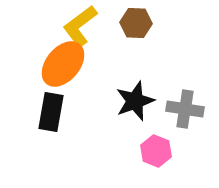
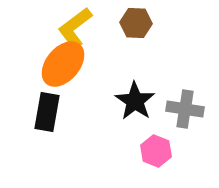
yellow L-shape: moved 5 px left, 2 px down
black star: rotated 18 degrees counterclockwise
black rectangle: moved 4 px left
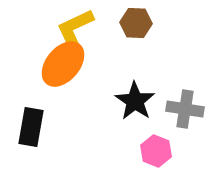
yellow L-shape: rotated 12 degrees clockwise
black rectangle: moved 16 px left, 15 px down
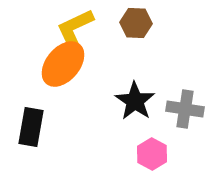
pink hexagon: moved 4 px left, 3 px down; rotated 8 degrees clockwise
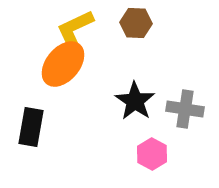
yellow L-shape: moved 1 px down
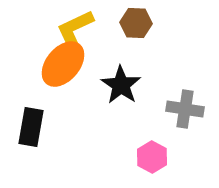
black star: moved 14 px left, 16 px up
pink hexagon: moved 3 px down
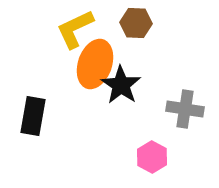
orange ellipse: moved 32 px right; rotated 21 degrees counterclockwise
black rectangle: moved 2 px right, 11 px up
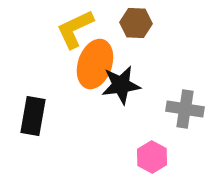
black star: rotated 30 degrees clockwise
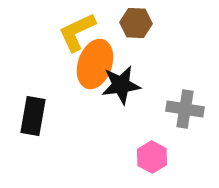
yellow L-shape: moved 2 px right, 3 px down
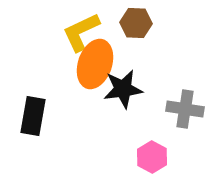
yellow L-shape: moved 4 px right
black star: moved 2 px right, 4 px down
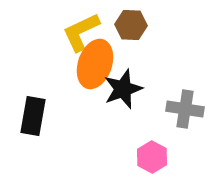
brown hexagon: moved 5 px left, 2 px down
black star: rotated 12 degrees counterclockwise
